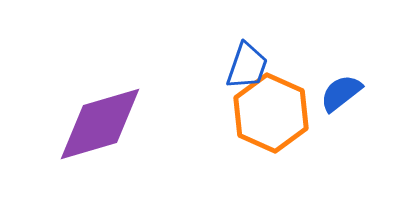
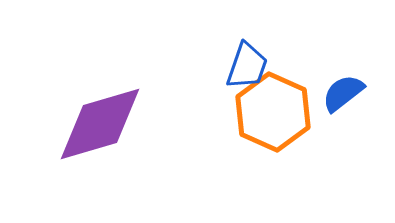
blue semicircle: moved 2 px right
orange hexagon: moved 2 px right, 1 px up
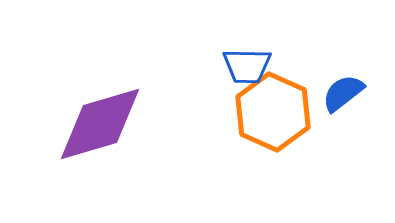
blue trapezoid: rotated 72 degrees clockwise
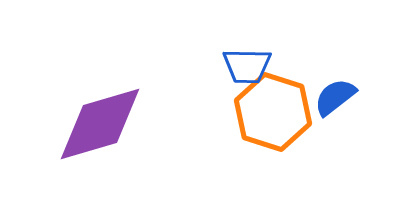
blue semicircle: moved 8 px left, 4 px down
orange hexagon: rotated 6 degrees counterclockwise
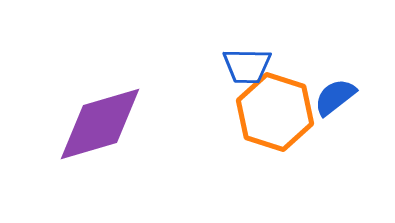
orange hexagon: moved 2 px right
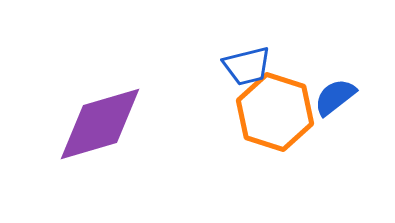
blue trapezoid: rotated 15 degrees counterclockwise
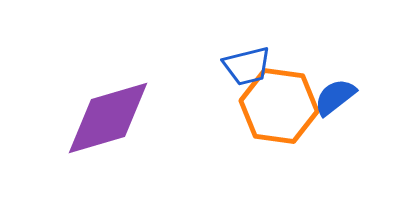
orange hexagon: moved 4 px right, 6 px up; rotated 10 degrees counterclockwise
purple diamond: moved 8 px right, 6 px up
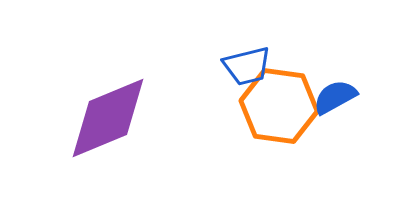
blue semicircle: rotated 9 degrees clockwise
purple diamond: rotated 6 degrees counterclockwise
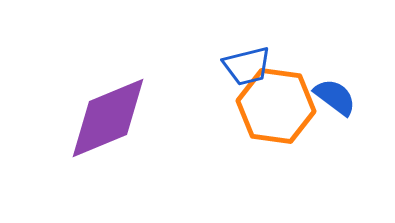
blue semicircle: rotated 66 degrees clockwise
orange hexagon: moved 3 px left
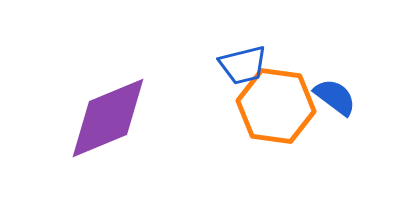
blue trapezoid: moved 4 px left, 1 px up
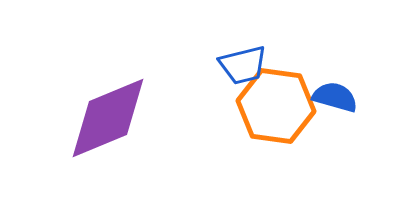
blue semicircle: rotated 21 degrees counterclockwise
